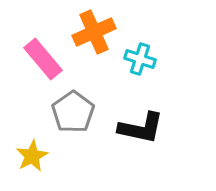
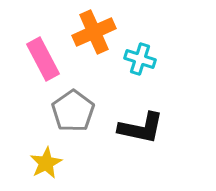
pink rectangle: rotated 12 degrees clockwise
gray pentagon: moved 1 px up
yellow star: moved 14 px right, 7 px down
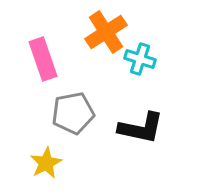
orange cross: moved 12 px right; rotated 9 degrees counterclockwise
pink rectangle: rotated 9 degrees clockwise
gray pentagon: moved 2 px down; rotated 24 degrees clockwise
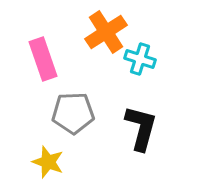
gray pentagon: rotated 9 degrees clockwise
black L-shape: rotated 87 degrees counterclockwise
yellow star: moved 2 px right, 1 px up; rotated 24 degrees counterclockwise
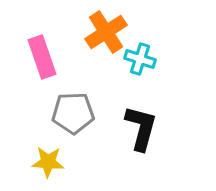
pink rectangle: moved 1 px left, 2 px up
yellow star: rotated 16 degrees counterclockwise
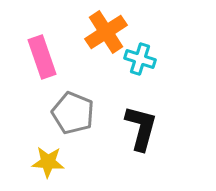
gray pentagon: rotated 24 degrees clockwise
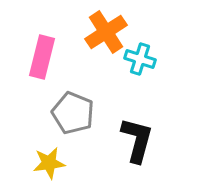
pink rectangle: rotated 33 degrees clockwise
black L-shape: moved 4 px left, 12 px down
yellow star: moved 1 px right, 1 px down; rotated 12 degrees counterclockwise
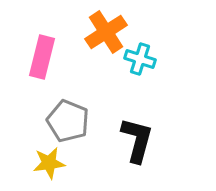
gray pentagon: moved 5 px left, 8 px down
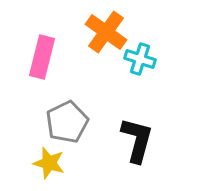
orange cross: rotated 21 degrees counterclockwise
gray pentagon: moved 1 px left, 1 px down; rotated 24 degrees clockwise
yellow star: rotated 24 degrees clockwise
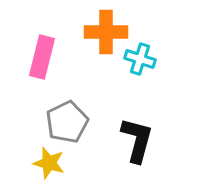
orange cross: rotated 36 degrees counterclockwise
